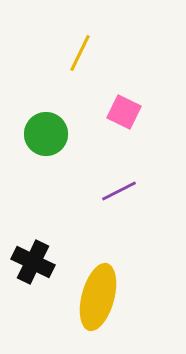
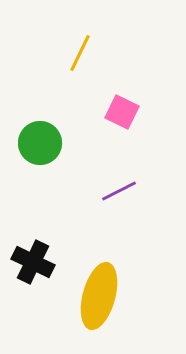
pink square: moved 2 px left
green circle: moved 6 px left, 9 px down
yellow ellipse: moved 1 px right, 1 px up
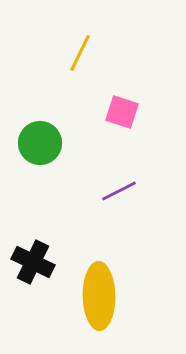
pink square: rotated 8 degrees counterclockwise
yellow ellipse: rotated 16 degrees counterclockwise
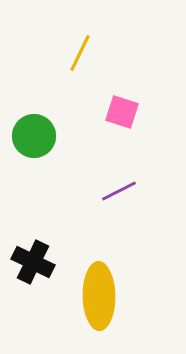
green circle: moved 6 px left, 7 px up
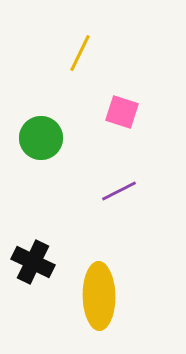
green circle: moved 7 px right, 2 px down
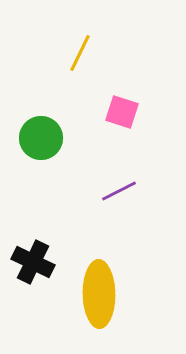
yellow ellipse: moved 2 px up
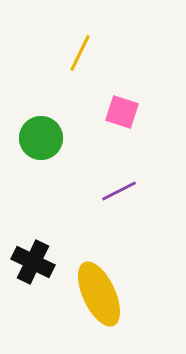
yellow ellipse: rotated 24 degrees counterclockwise
